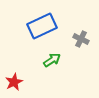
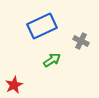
gray cross: moved 2 px down
red star: moved 3 px down
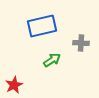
blue rectangle: rotated 12 degrees clockwise
gray cross: moved 2 px down; rotated 21 degrees counterclockwise
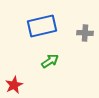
gray cross: moved 4 px right, 10 px up
green arrow: moved 2 px left, 1 px down
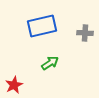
green arrow: moved 2 px down
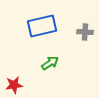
gray cross: moved 1 px up
red star: rotated 18 degrees clockwise
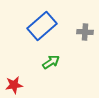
blue rectangle: rotated 28 degrees counterclockwise
green arrow: moved 1 px right, 1 px up
